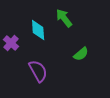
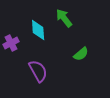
purple cross: rotated 21 degrees clockwise
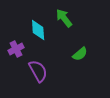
purple cross: moved 5 px right, 6 px down
green semicircle: moved 1 px left
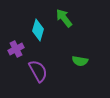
cyan diamond: rotated 20 degrees clockwise
green semicircle: moved 7 px down; rotated 49 degrees clockwise
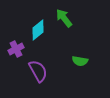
cyan diamond: rotated 35 degrees clockwise
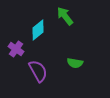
green arrow: moved 1 px right, 2 px up
purple cross: rotated 28 degrees counterclockwise
green semicircle: moved 5 px left, 2 px down
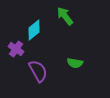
cyan diamond: moved 4 px left
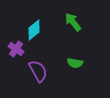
green arrow: moved 8 px right, 6 px down
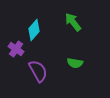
cyan diamond: rotated 10 degrees counterclockwise
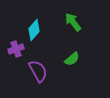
purple cross: rotated 35 degrees clockwise
green semicircle: moved 3 px left, 4 px up; rotated 49 degrees counterclockwise
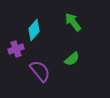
purple semicircle: moved 2 px right; rotated 10 degrees counterclockwise
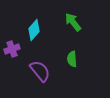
purple cross: moved 4 px left
green semicircle: rotated 126 degrees clockwise
